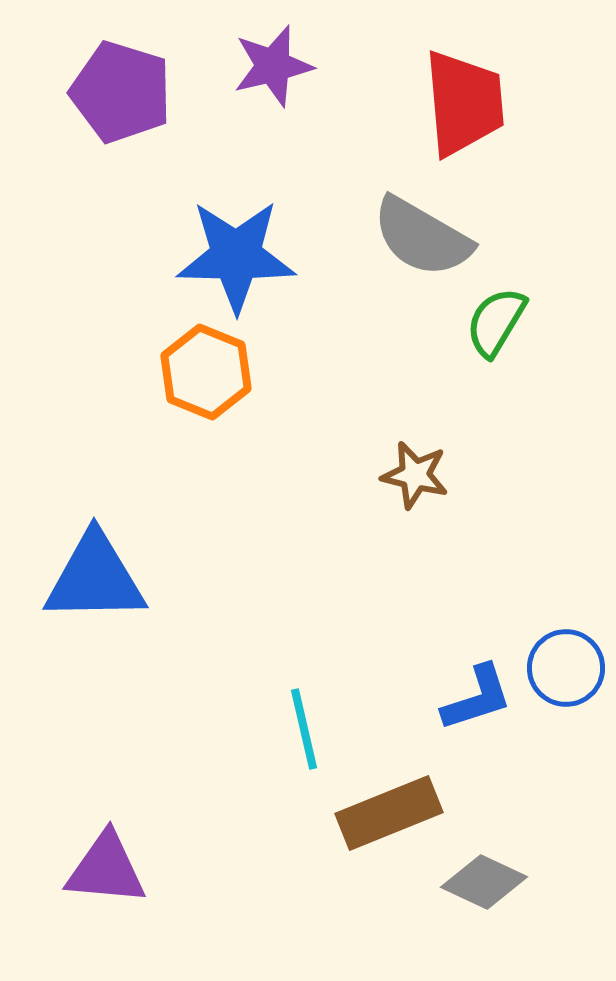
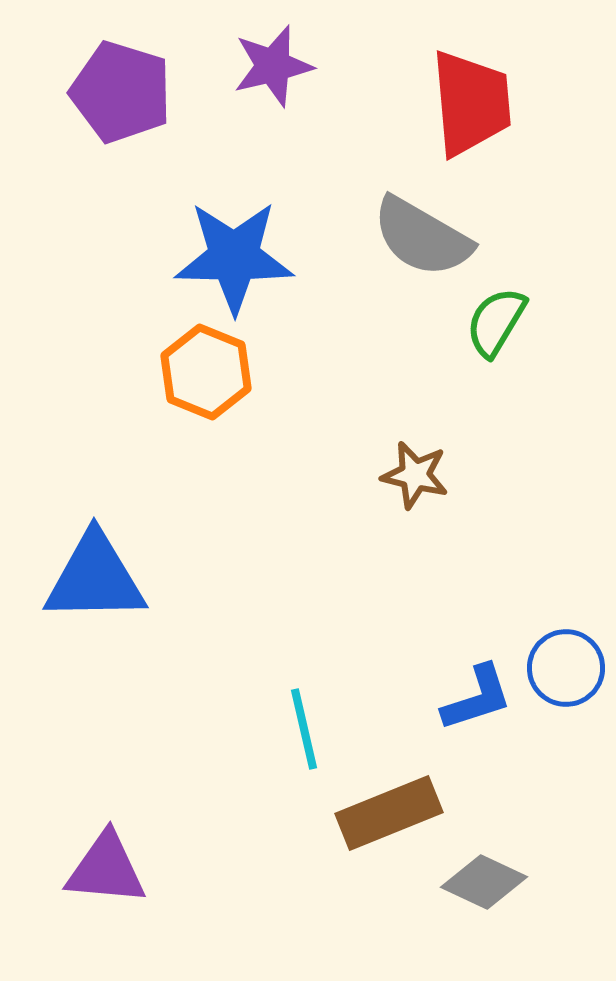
red trapezoid: moved 7 px right
blue star: moved 2 px left, 1 px down
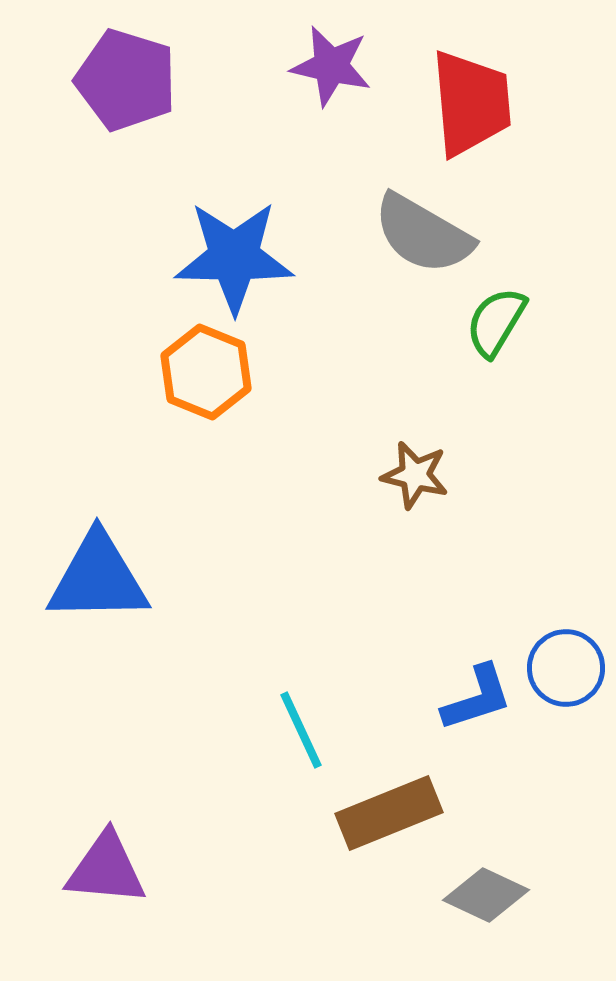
purple star: moved 58 px right; rotated 26 degrees clockwise
purple pentagon: moved 5 px right, 12 px up
gray semicircle: moved 1 px right, 3 px up
blue triangle: moved 3 px right
cyan line: moved 3 px left, 1 px down; rotated 12 degrees counterclockwise
gray diamond: moved 2 px right, 13 px down
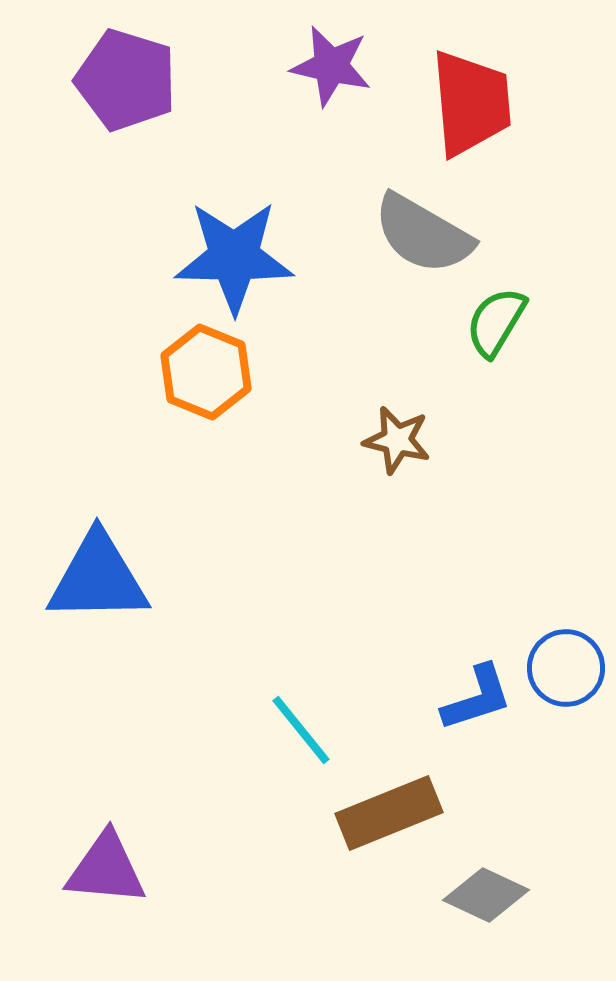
brown star: moved 18 px left, 35 px up
cyan line: rotated 14 degrees counterclockwise
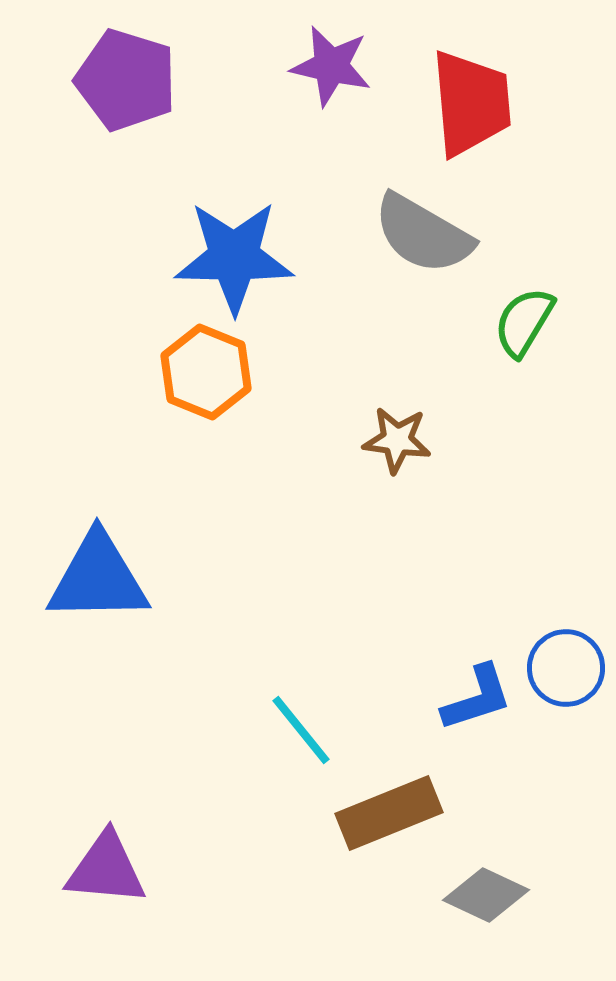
green semicircle: moved 28 px right
brown star: rotated 6 degrees counterclockwise
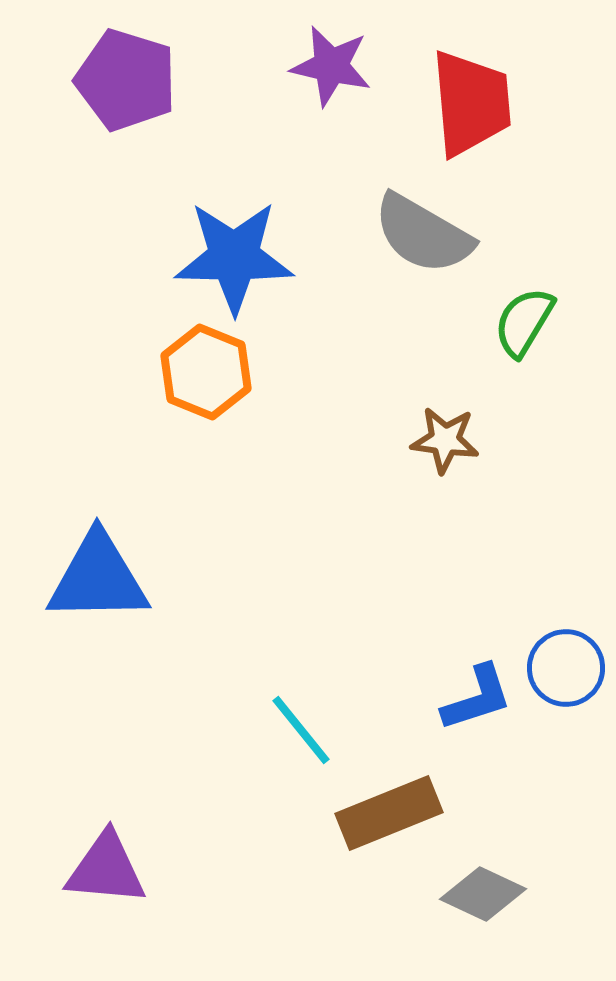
brown star: moved 48 px right
gray diamond: moved 3 px left, 1 px up
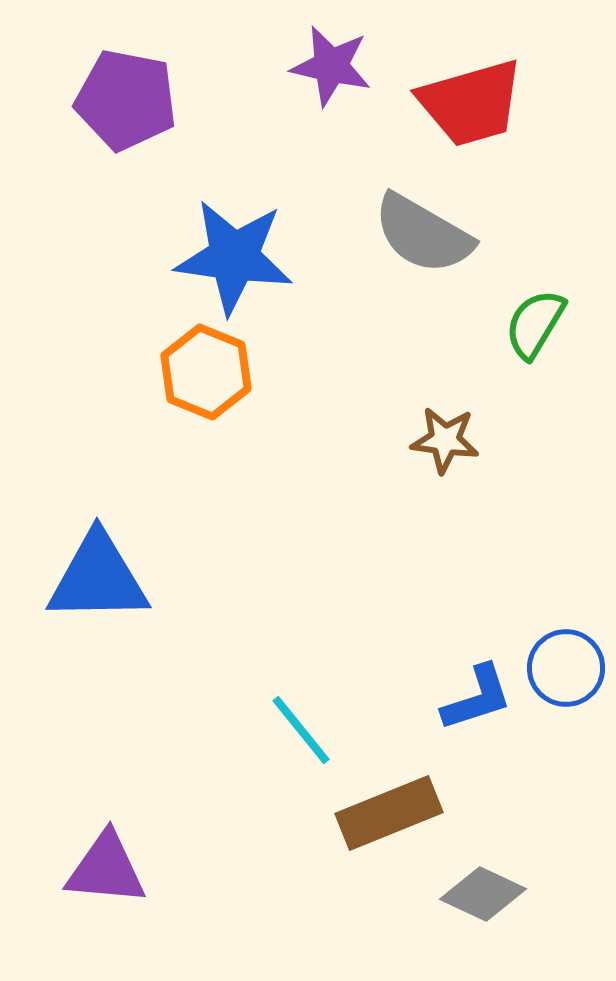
purple pentagon: moved 20 px down; rotated 6 degrees counterclockwise
red trapezoid: rotated 79 degrees clockwise
blue star: rotated 7 degrees clockwise
green semicircle: moved 11 px right, 2 px down
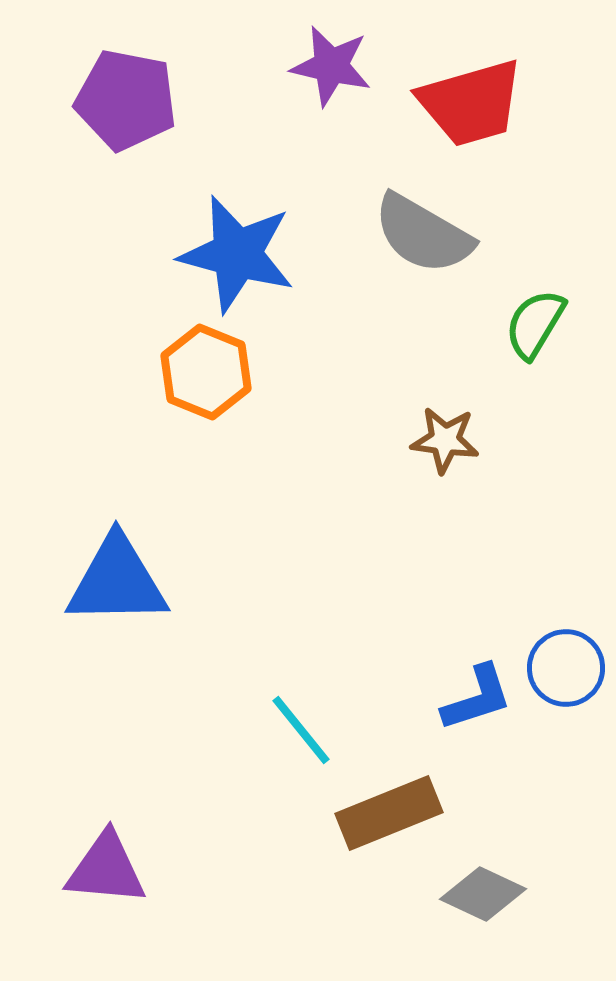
blue star: moved 3 px right, 3 px up; rotated 7 degrees clockwise
blue triangle: moved 19 px right, 3 px down
